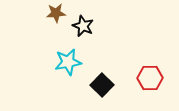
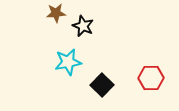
red hexagon: moved 1 px right
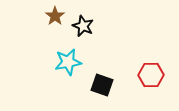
brown star: moved 1 px left, 3 px down; rotated 30 degrees counterclockwise
red hexagon: moved 3 px up
black square: rotated 25 degrees counterclockwise
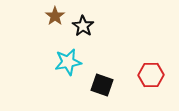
black star: rotated 10 degrees clockwise
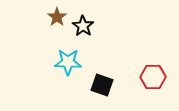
brown star: moved 2 px right, 1 px down
cyan star: rotated 12 degrees clockwise
red hexagon: moved 2 px right, 2 px down
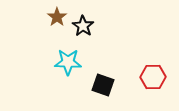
black square: moved 1 px right
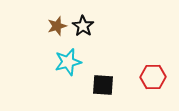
brown star: moved 9 px down; rotated 18 degrees clockwise
cyan star: rotated 16 degrees counterclockwise
black square: rotated 15 degrees counterclockwise
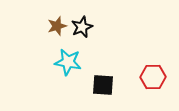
black star: moved 1 px left, 1 px down; rotated 15 degrees clockwise
cyan star: rotated 24 degrees clockwise
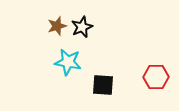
red hexagon: moved 3 px right
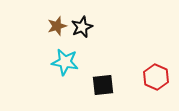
cyan star: moved 3 px left
red hexagon: rotated 25 degrees clockwise
black square: rotated 10 degrees counterclockwise
